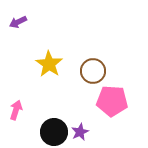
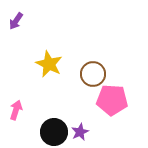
purple arrow: moved 2 px left, 1 px up; rotated 30 degrees counterclockwise
yellow star: rotated 8 degrees counterclockwise
brown circle: moved 3 px down
pink pentagon: moved 1 px up
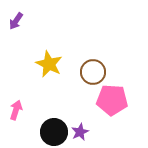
brown circle: moved 2 px up
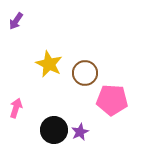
brown circle: moved 8 px left, 1 px down
pink arrow: moved 2 px up
black circle: moved 2 px up
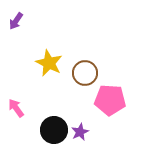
yellow star: moved 1 px up
pink pentagon: moved 2 px left
pink arrow: rotated 54 degrees counterclockwise
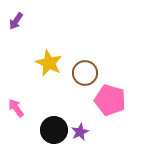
pink pentagon: rotated 12 degrees clockwise
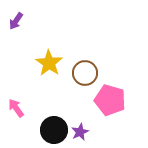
yellow star: rotated 8 degrees clockwise
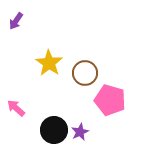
pink arrow: rotated 12 degrees counterclockwise
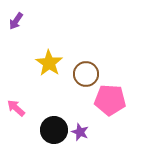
brown circle: moved 1 px right, 1 px down
pink pentagon: rotated 12 degrees counterclockwise
purple star: rotated 24 degrees counterclockwise
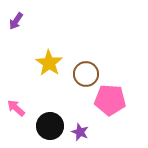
black circle: moved 4 px left, 4 px up
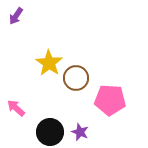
purple arrow: moved 5 px up
brown circle: moved 10 px left, 4 px down
black circle: moved 6 px down
